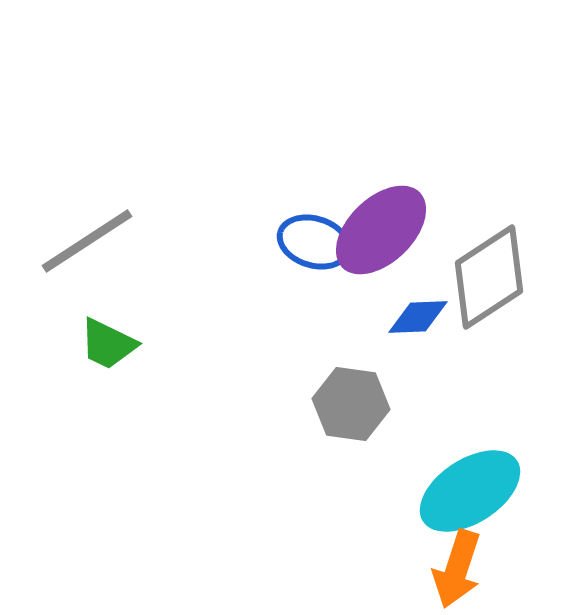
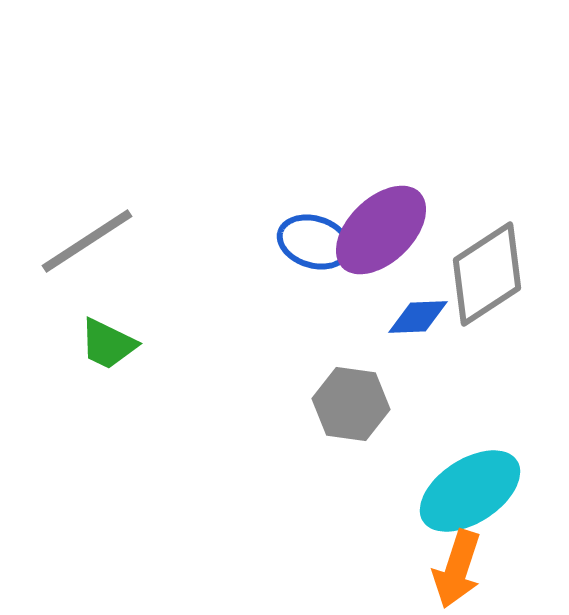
gray diamond: moved 2 px left, 3 px up
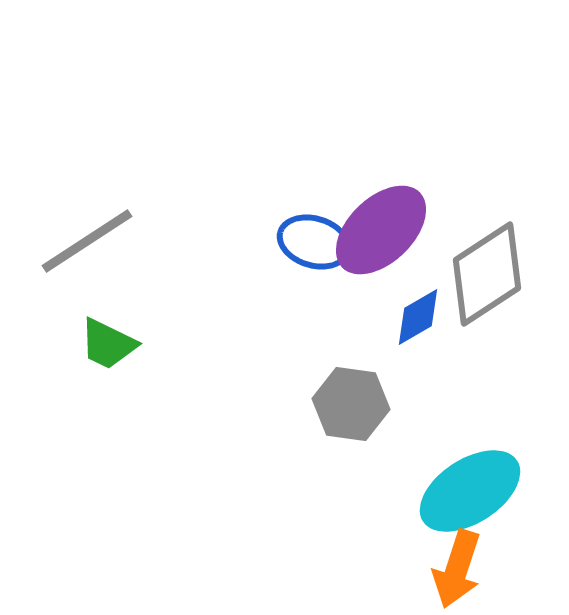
blue diamond: rotated 28 degrees counterclockwise
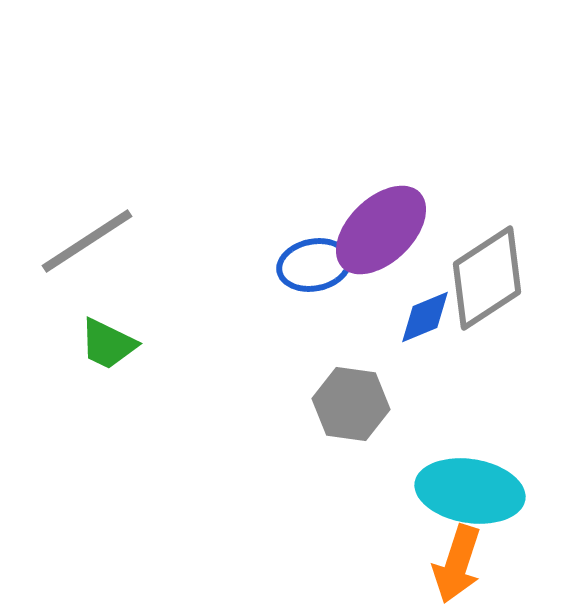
blue ellipse: moved 23 px down; rotated 28 degrees counterclockwise
gray diamond: moved 4 px down
blue diamond: moved 7 px right; rotated 8 degrees clockwise
cyan ellipse: rotated 42 degrees clockwise
orange arrow: moved 5 px up
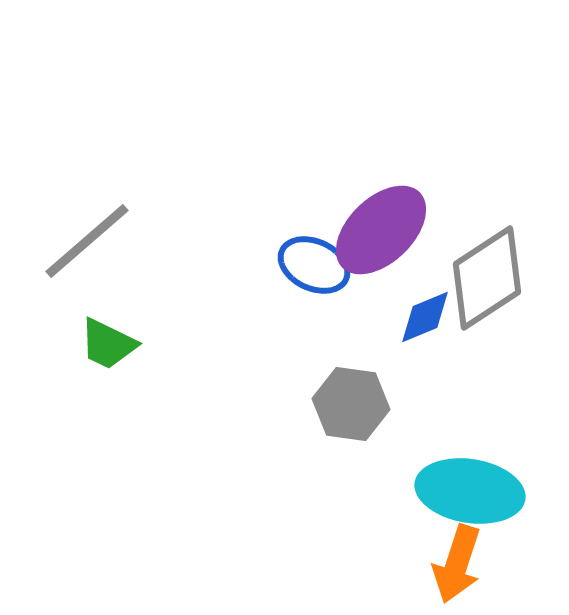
gray line: rotated 8 degrees counterclockwise
blue ellipse: rotated 36 degrees clockwise
